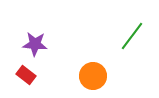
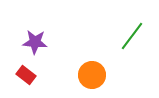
purple star: moved 2 px up
orange circle: moved 1 px left, 1 px up
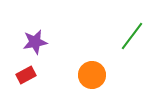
purple star: rotated 15 degrees counterclockwise
red rectangle: rotated 66 degrees counterclockwise
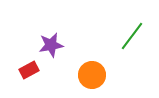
purple star: moved 16 px right, 3 px down
red rectangle: moved 3 px right, 5 px up
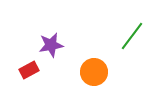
orange circle: moved 2 px right, 3 px up
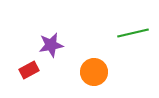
green line: moved 1 px right, 3 px up; rotated 40 degrees clockwise
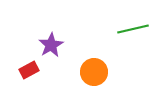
green line: moved 4 px up
purple star: rotated 20 degrees counterclockwise
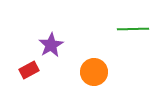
green line: rotated 12 degrees clockwise
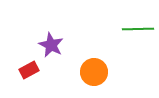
green line: moved 5 px right
purple star: rotated 15 degrees counterclockwise
